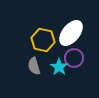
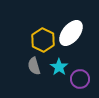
yellow hexagon: rotated 15 degrees clockwise
purple circle: moved 6 px right, 21 px down
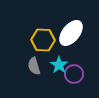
yellow hexagon: rotated 25 degrees counterclockwise
cyan star: moved 2 px up
purple circle: moved 6 px left, 5 px up
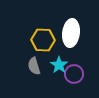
white ellipse: rotated 32 degrees counterclockwise
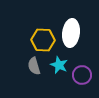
cyan star: rotated 12 degrees counterclockwise
purple circle: moved 8 px right, 1 px down
